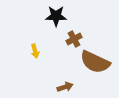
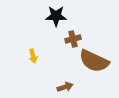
brown cross: moved 1 px left; rotated 14 degrees clockwise
yellow arrow: moved 2 px left, 5 px down
brown semicircle: moved 1 px left, 1 px up
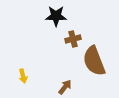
yellow arrow: moved 10 px left, 20 px down
brown semicircle: rotated 44 degrees clockwise
brown arrow: rotated 35 degrees counterclockwise
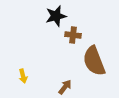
black star: rotated 15 degrees counterclockwise
brown cross: moved 4 px up; rotated 21 degrees clockwise
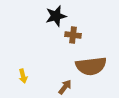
brown semicircle: moved 3 px left, 5 px down; rotated 76 degrees counterclockwise
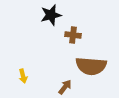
black star: moved 5 px left, 1 px up
brown semicircle: rotated 12 degrees clockwise
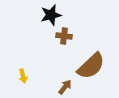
brown cross: moved 9 px left, 1 px down
brown semicircle: rotated 48 degrees counterclockwise
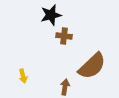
brown semicircle: moved 1 px right
brown arrow: rotated 28 degrees counterclockwise
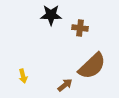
black star: rotated 15 degrees clockwise
brown cross: moved 16 px right, 8 px up
brown arrow: moved 2 px up; rotated 42 degrees clockwise
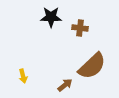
black star: moved 2 px down
